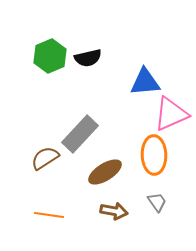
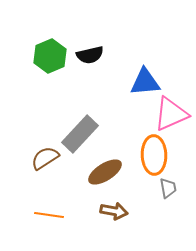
black semicircle: moved 2 px right, 3 px up
gray trapezoid: moved 11 px right, 14 px up; rotated 25 degrees clockwise
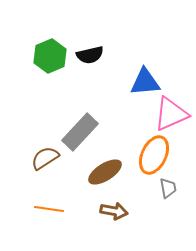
gray rectangle: moved 2 px up
orange ellipse: rotated 27 degrees clockwise
orange line: moved 6 px up
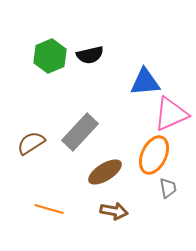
brown semicircle: moved 14 px left, 15 px up
orange line: rotated 8 degrees clockwise
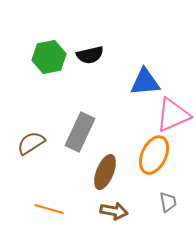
green hexagon: moved 1 px left, 1 px down; rotated 12 degrees clockwise
pink triangle: moved 2 px right, 1 px down
gray rectangle: rotated 18 degrees counterclockwise
brown ellipse: rotated 36 degrees counterclockwise
gray trapezoid: moved 14 px down
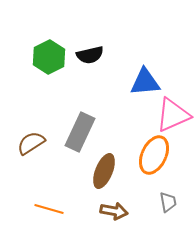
green hexagon: rotated 16 degrees counterclockwise
brown ellipse: moved 1 px left, 1 px up
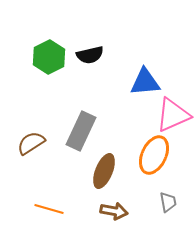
gray rectangle: moved 1 px right, 1 px up
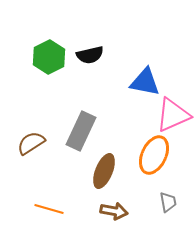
blue triangle: rotated 16 degrees clockwise
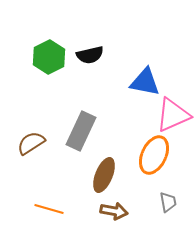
brown ellipse: moved 4 px down
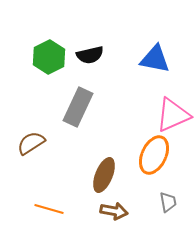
blue triangle: moved 10 px right, 23 px up
gray rectangle: moved 3 px left, 24 px up
